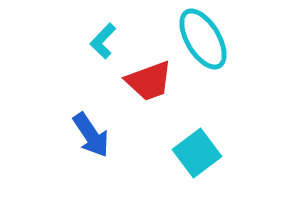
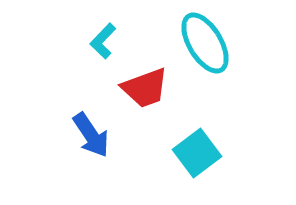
cyan ellipse: moved 2 px right, 4 px down
red trapezoid: moved 4 px left, 7 px down
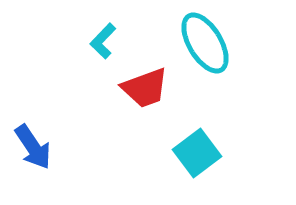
blue arrow: moved 58 px left, 12 px down
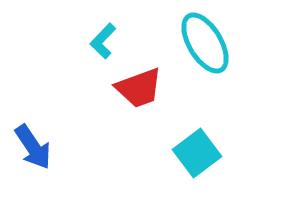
red trapezoid: moved 6 px left
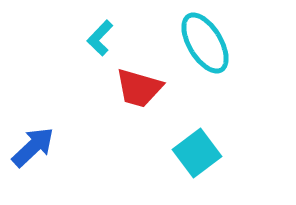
cyan L-shape: moved 3 px left, 3 px up
red trapezoid: rotated 36 degrees clockwise
blue arrow: rotated 99 degrees counterclockwise
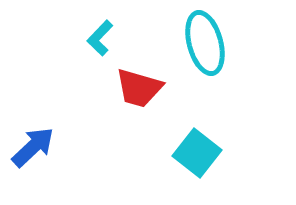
cyan ellipse: rotated 16 degrees clockwise
cyan square: rotated 15 degrees counterclockwise
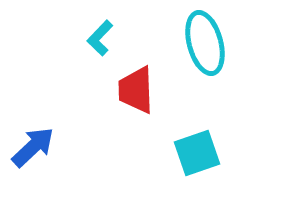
red trapezoid: moved 3 px left, 2 px down; rotated 72 degrees clockwise
cyan square: rotated 33 degrees clockwise
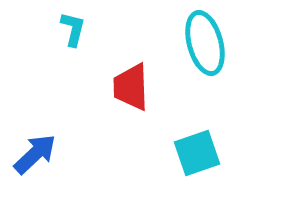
cyan L-shape: moved 27 px left, 9 px up; rotated 150 degrees clockwise
red trapezoid: moved 5 px left, 3 px up
blue arrow: moved 2 px right, 7 px down
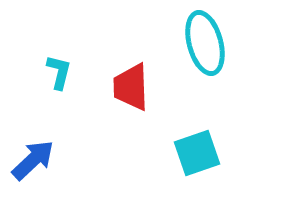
cyan L-shape: moved 14 px left, 43 px down
blue arrow: moved 2 px left, 6 px down
